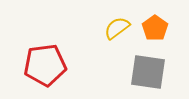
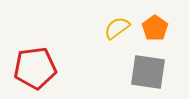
red pentagon: moved 10 px left, 3 px down
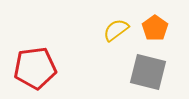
yellow semicircle: moved 1 px left, 2 px down
gray square: rotated 6 degrees clockwise
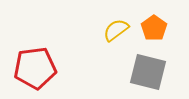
orange pentagon: moved 1 px left
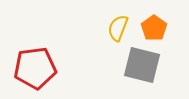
yellow semicircle: moved 2 px right, 2 px up; rotated 32 degrees counterclockwise
gray square: moved 6 px left, 7 px up
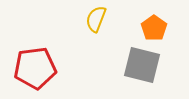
yellow semicircle: moved 22 px left, 9 px up
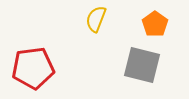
orange pentagon: moved 1 px right, 4 px up
red pentagon: moved 2 px left
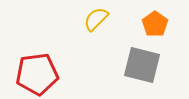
yellow semicircle: rotated 24 degrees clockwise
red pentagon: moved 4 px right, 6 px down
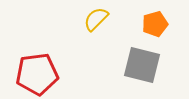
orange pentagon: rotated 20 degrees clockwise
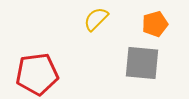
gray square: moved 2 px up; rotated 9 degrees counterclockwise
